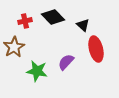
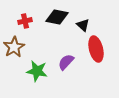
black diamond: moved 4 px right; rotated 35 degrees counterclockwise
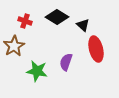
black diamond: rotated 20 degrees clockwise
red cross: rotated 32 degrees clockwise
brown star: moved 1 px up
purple semicircle: rotated 24 degrees counterclockwise
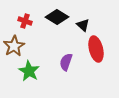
green star: moved 8 px left; rotated 20 degrees clockwise
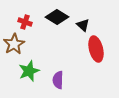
red cross: moved 1 px down
brown star: moved 2 px up
purple semicircle: moved 8 px left, 18 px down; rotated 18 degrees counterclockwise
green star: rotated 20 degrees clockwise
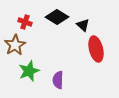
brown star: moved 1 px right, 1 px down
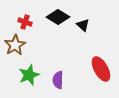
black diamond: moved 1 px right
red ellipse: moved 5 px right, 20 px down; rotated 15 degrees counterclockwise
green star: moved 4 px down
